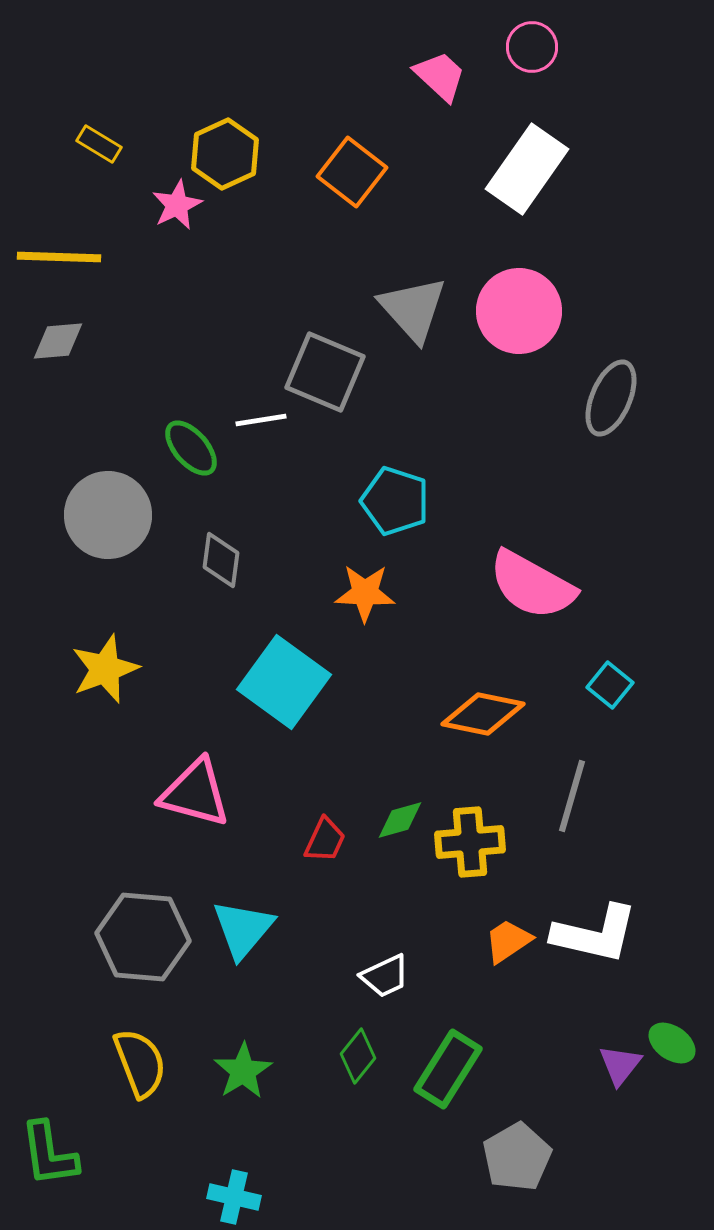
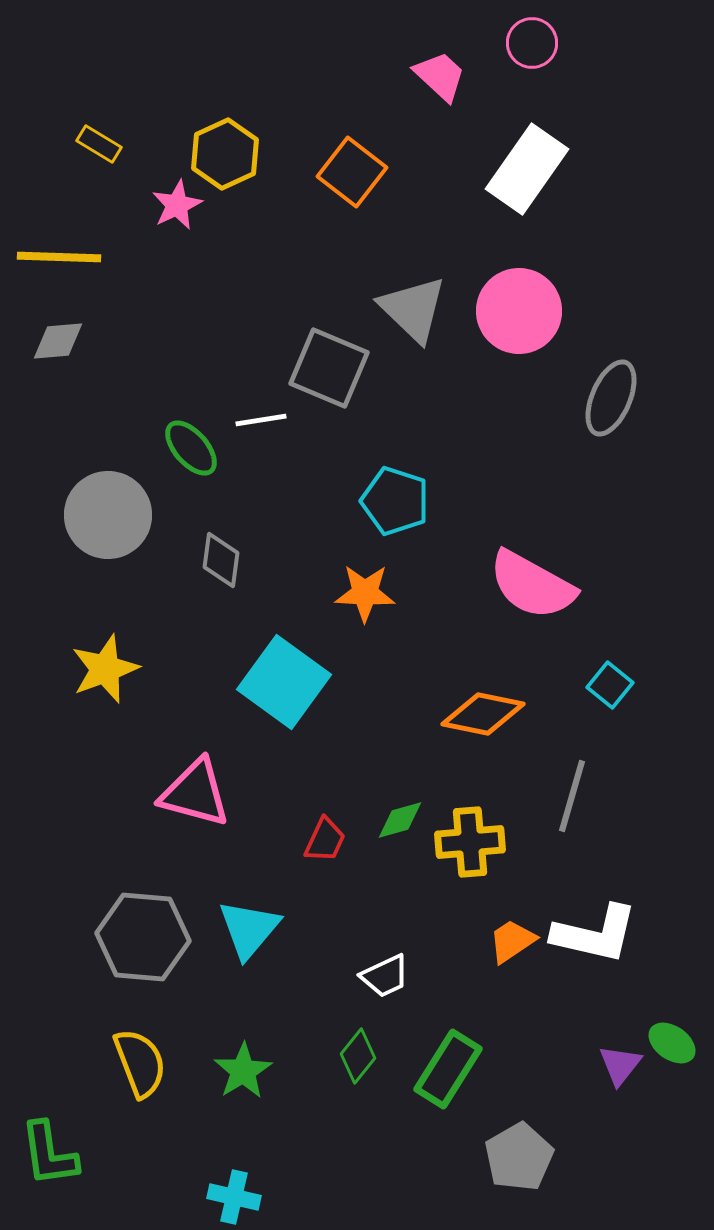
pink circle at (532, 47): moved 4 px up
gray triangle at (413, 309): rotated 4 degrees counterclockwise
gray square at (325, 372): moved 4 px right, 4 px up
cyan triangle at (243, 929): moved 6 px right
orange trapezoid at (508, 941): moved 4 px right
gray pentagon at (517, 1157): moved 2 px right
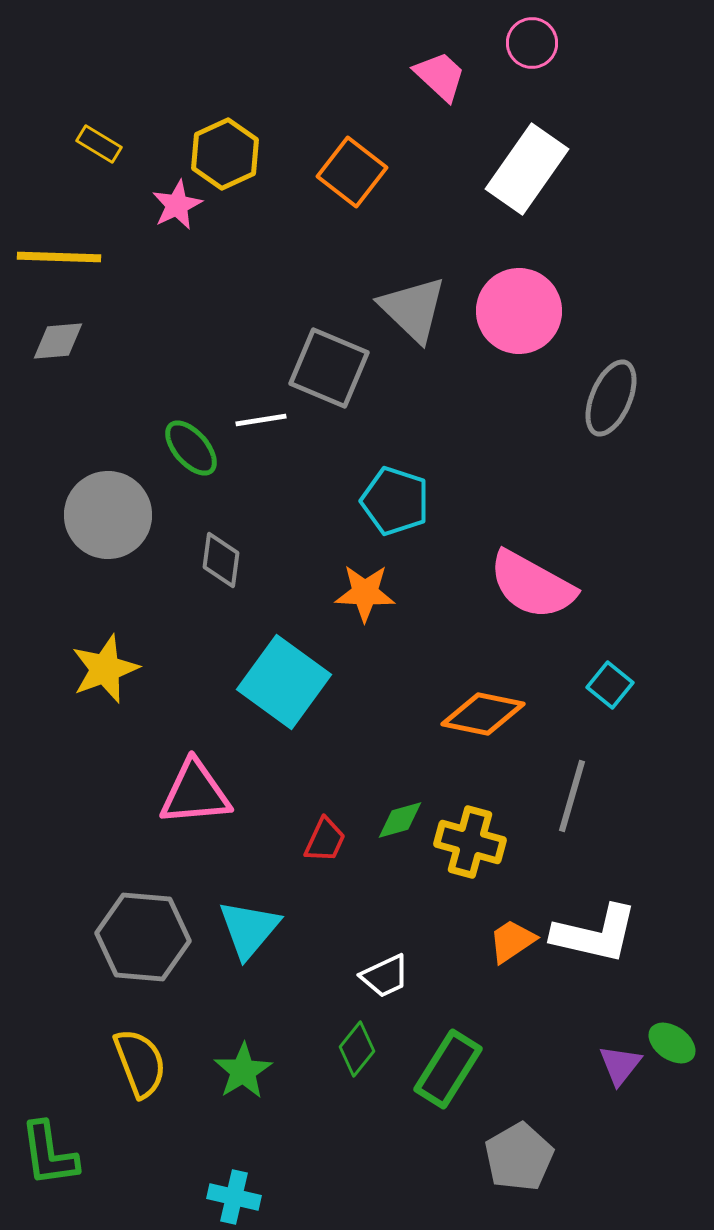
pink triangle at (195, 793): rotated 20 degrees counterclockwise
yellow cross at (470, 842): rotated 20 degrees clockwise
green diamond at (358, 1056): moved 1 px left, 7 px up
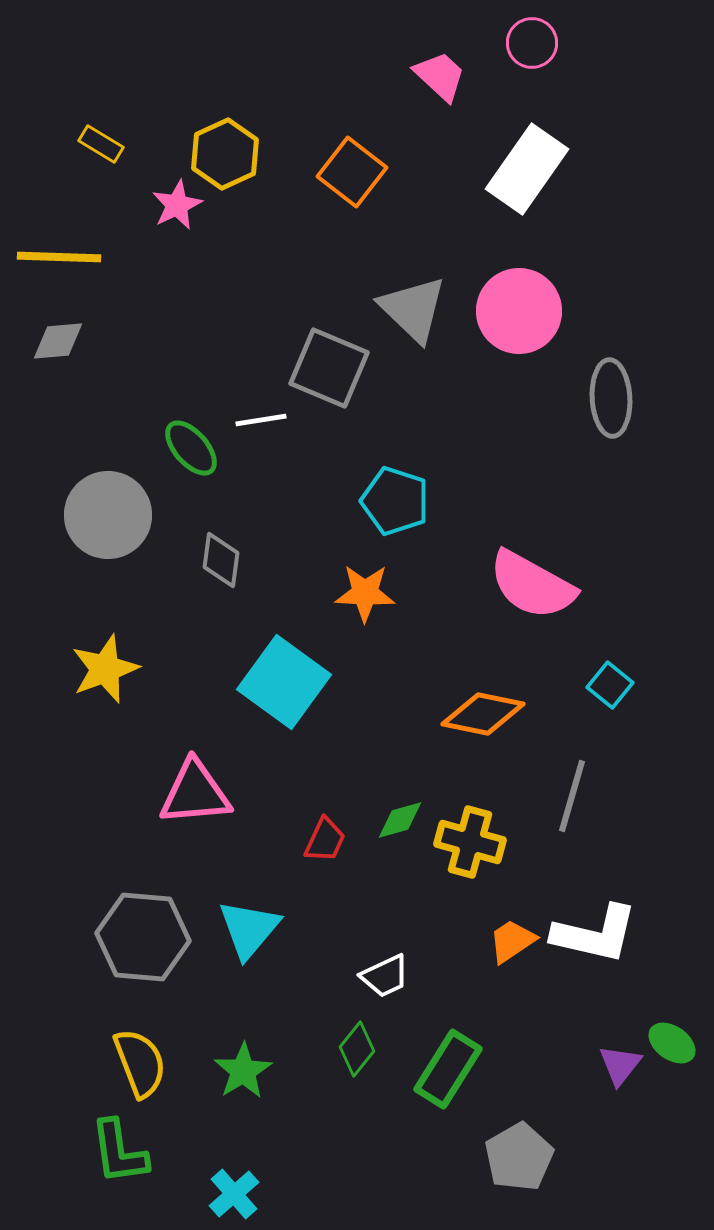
yellow rectangle at (99, 144): moved 2 px right
gray ellipse at (611, 398): rotated 26 degrees counterclockwise
green L-shape at (49, 1154): moved 70 px right, 2 px up
cyan cross at (234, 1197): moved 3 px up; rotated 36 degrees clockwise
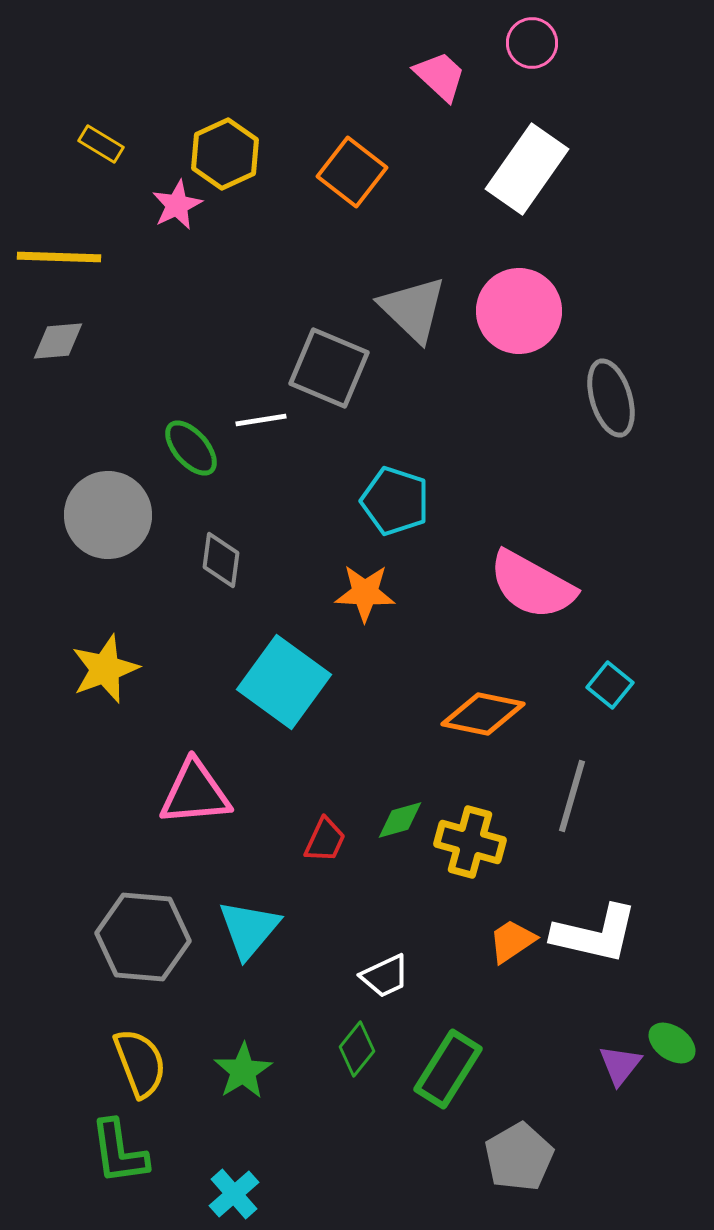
gray ellipse at (611, 398): rotated 14 degrees counterclockwise
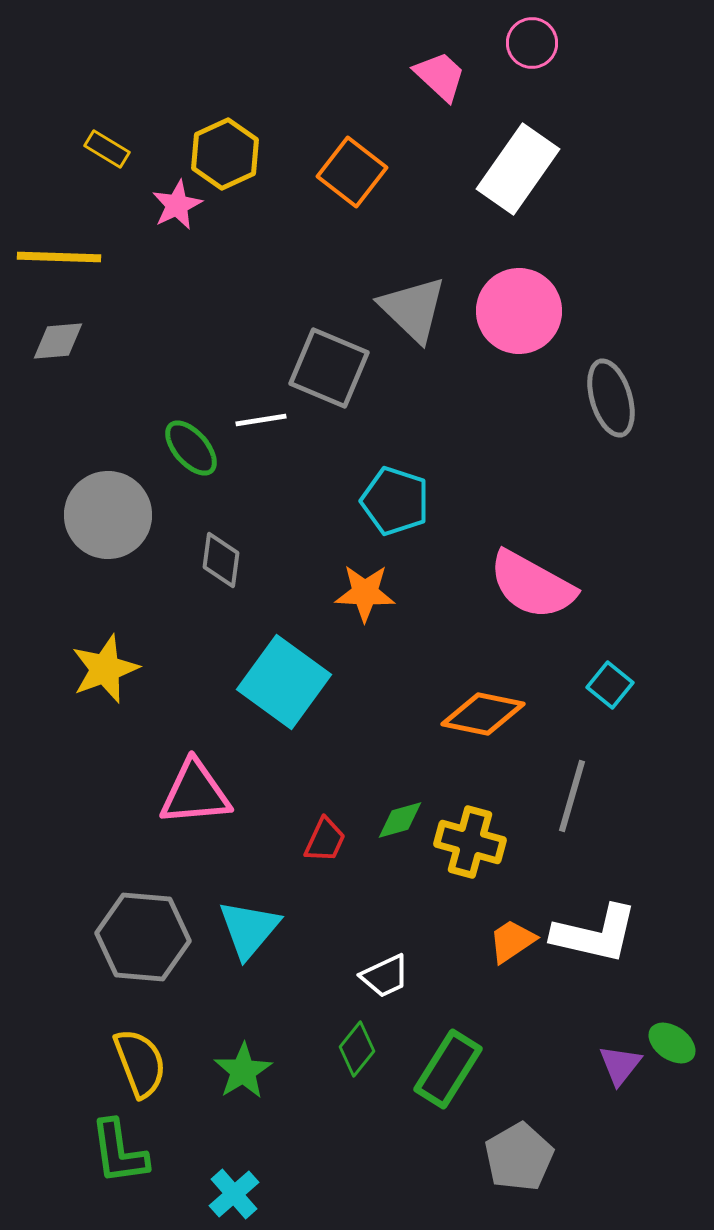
yellow rectangle at (101, 144): moved 6 px right, 5 px down
white rectangle at (527, 169): moved 9 px left
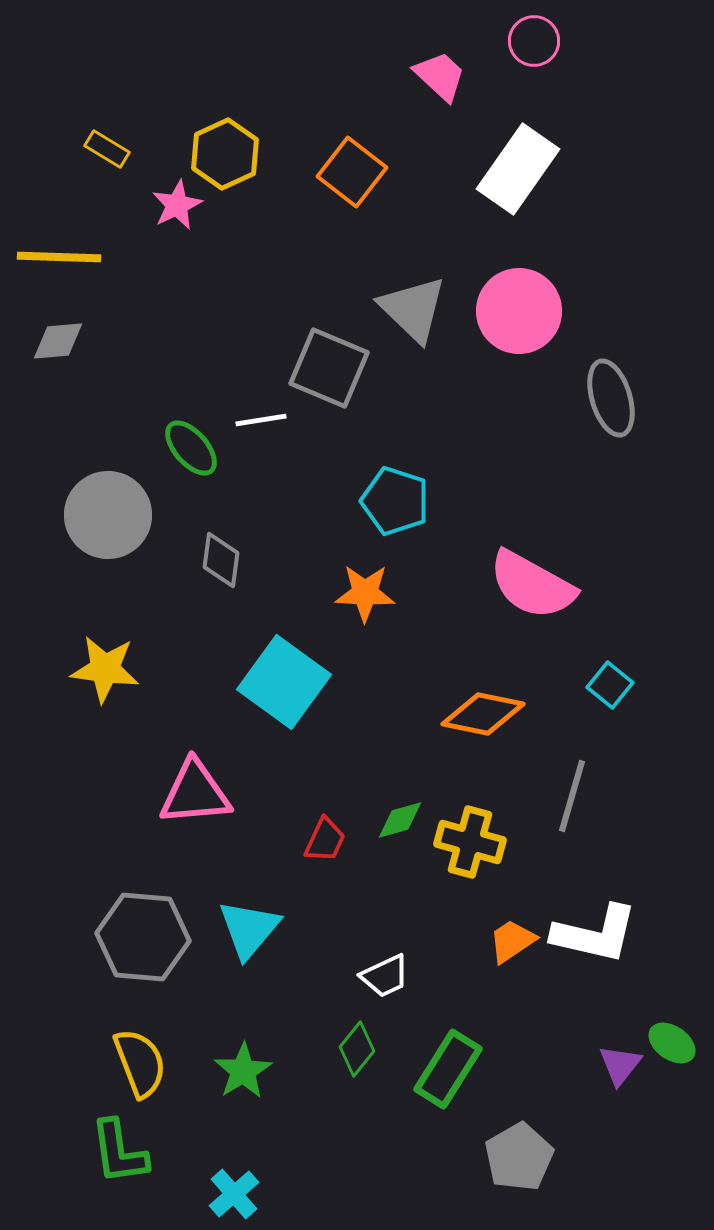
pink circle at (532, 43): moved 2 px right, 2 px up
yellow star at (105, 669): rotated 28 degrees clockwise
